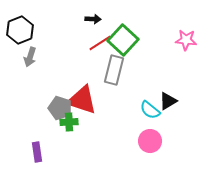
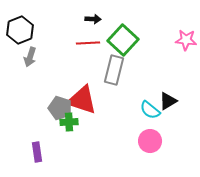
red line: moved 12 px left; rotated 30 degrees clockwise
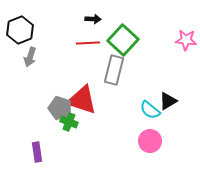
green cross: rotated 24 degrees clockwise
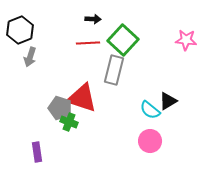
red triangle: moved 2 px up
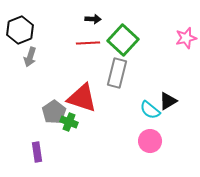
pink star: moved 2 px up; rotated 20 degrees counterclockwise
gray rectangle: moved 3 px right, 3 px down
gray pentagon: moved 6 px left, 4 px down; rotated 20 degrees clockwise
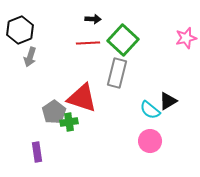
green cross: rotated 30 degrees counterclockwise
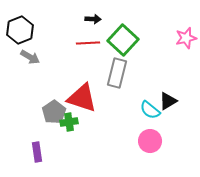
gray arrow: rotated 78 degrees counterclockwise
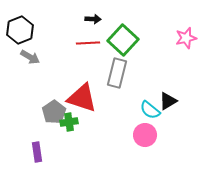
pink circle: moved 5 px left, 6 px up
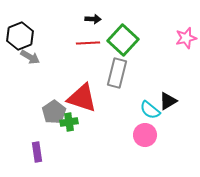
black hexagon: moved 6 px down
